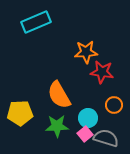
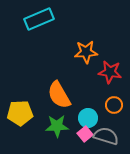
cyan rectangle: moved 3 px right, 3 px up
red star: moved 8 px right
gray semicircle: moved 2 px up
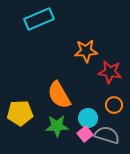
orange star: moved 1 px up
gray semicircle: moved 1 px right, 1 px up
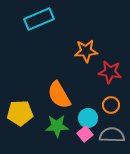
orange circle: moved 3 px left
gray semicircle: moved 5 px right; rotated 15 degrees counterclockwise
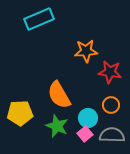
green star: rotated 25 degrees clockwise
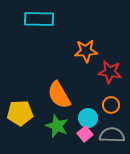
cyan rectangle: rotated 24 degrees clockwise
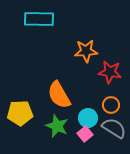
gray semicircle: moved 2 px right, 7 px up; rotated 30 degrees clockwise
